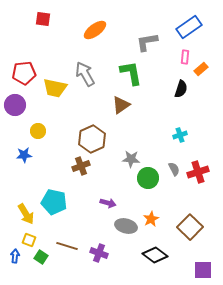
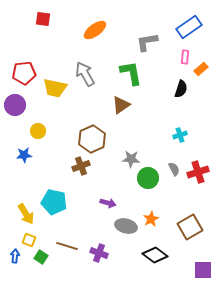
brown square: rotated 15 degrees clockwise
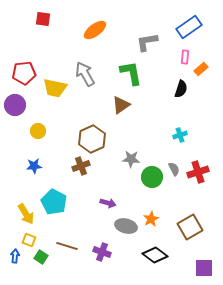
blue star: moved 10 px right, 11 px down
green circle: moved 4 px right, 1 px up
cyan pentagon: rotated 15 degrees clockwise
purple cross: moved 3 px right, 1 px up
purple square: moved 1 px right, 2 px up
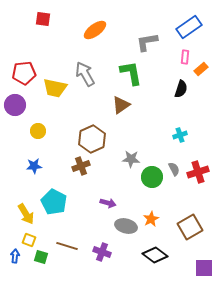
green square: rotated 16 degrees counterclockwise
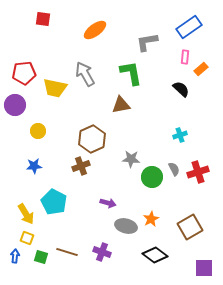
black semicircle: rotated 66 degrees counterclockwise
brown triangle: rotated 24 degrees clockwise
yellow square: moved 2 px left, 2 px up
brown line: moved 6 px down
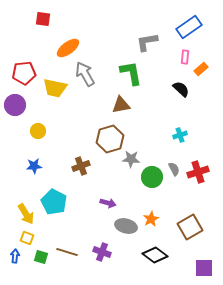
orange ellipse: moved 27 px left, 18 px down
brown hexagon: moved 18 px right; rotated 8 degrees clockwise
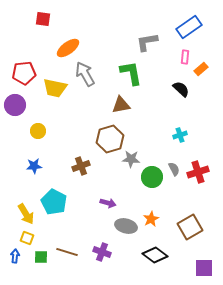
green square: rotated 16 degrees counterclockwise
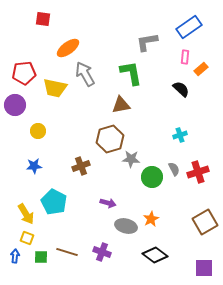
brown square: moved 15 px right, 5 px up
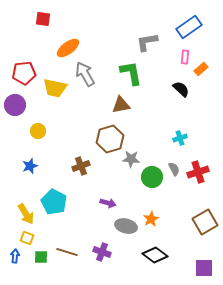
cyan cross: moved 3 px down
blue star: moved 4 px left; rotated 14 degrees counterclockwise
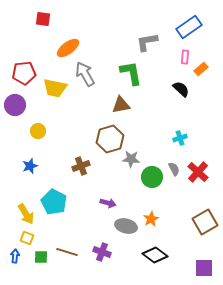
red cross: rotated 30 degrees counterclockwise
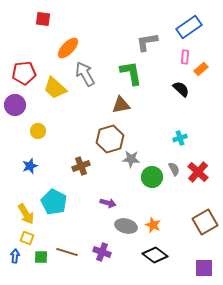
orange ellipse: rotated 10 degrees counterclockwise
yellow trapezoid: rotated 30 degrees clockwise
orange star: moved 2 px right, 6 px down; rotated 21 degrees counterclockwise
